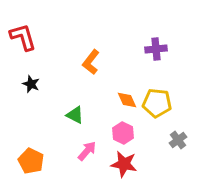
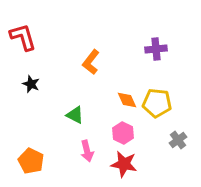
pink arrow: rotated 125 degrees clockwise
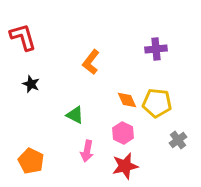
pink arrow: rotated 25 degrees clockwise
red star: moved 1 px right, 2 px down; rotated 24 degrees counterclockwise
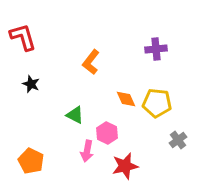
orange diamond: moved 1 px left, 1 px up
pink hexagon: moved 16 px left
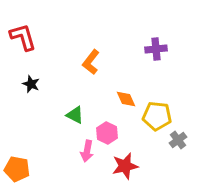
yellow pentagon: moved 13 px down
orange pentagon: moved 14 px left, 8 px down; rotated 15 degrees counterclockwise
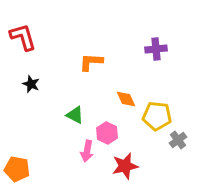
orange L-shape: rotated 55 degrees clockwise
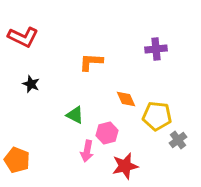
red L-shape: rotated 132 degrees clockwise
pink hexagon: rotated 20 degrees clockwise
orange pentagon: moved 9 px up; rotated 10 degrees clockwise
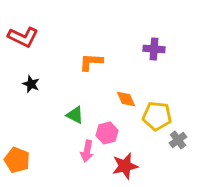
purple cross: moved 2 px left; rotated 10 degrees clockwise
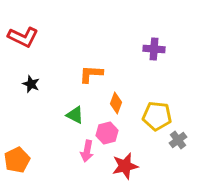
orange L-shape: moved 12 px down
orange diamond: moved 10 px left, 4 px down; rotated 45 degrees clockwise
orange pentagon: rotated 25 degrees clockwise
